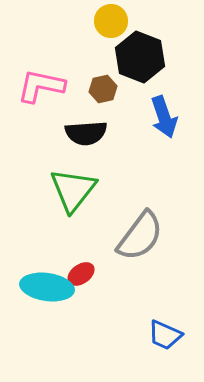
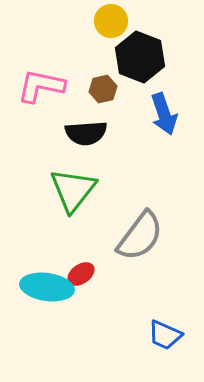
blue arrow: moved 3 px up
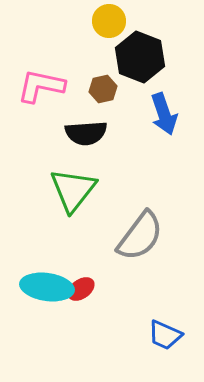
yellow circle: moved 2 px left
red ellipse: moved 15 px down
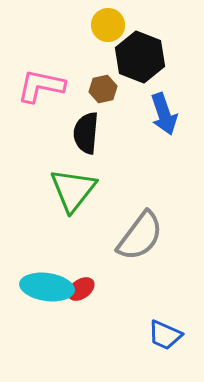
yellow circle: moved 1 px left, 4 px down
black semicircle: rotated 99 degrees clockwise
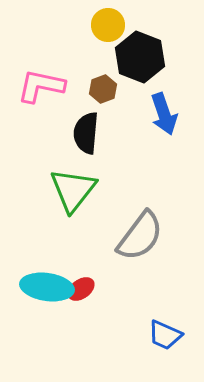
brown hexagon: rotated 8 degrees counterclockwise
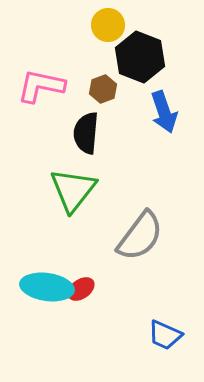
blue arrow: moved 2 px up
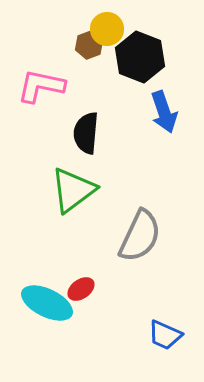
yellow circle: moved 1 px left, 4 px down
brown hexagon: moved 14 px left, 44 px up
green triangle: rotated 15 degrees clockwise
gray semicircle: rotated 12 degrees counterclockwise
cyan ellipse: moved 16 px down; rotated 18 degrees clockwise
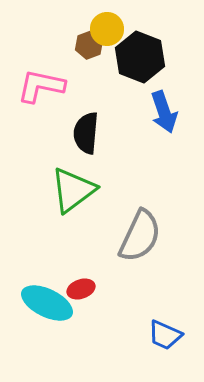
red ellipse: rotated 16 degrees clockwise
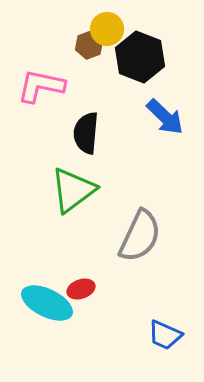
blue arrow: moved 1 px right, 5 px down; rotated 27 degrees counterclockwise
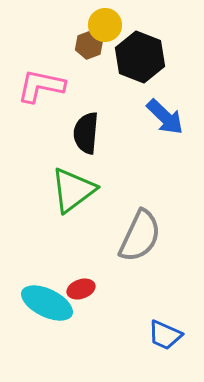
yellow circle: moved 2 px left, 4 px up
